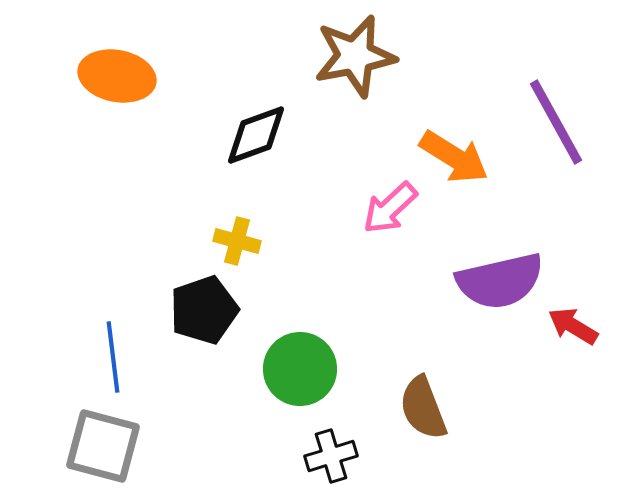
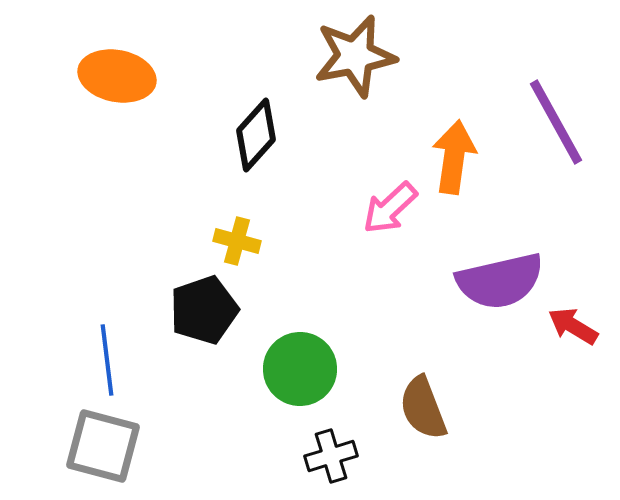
black diamond: rotated 28 degrees counterclockwise
orange arrow: rotated 114 degrees counterclockwise
blue line: moved 6 px left, 3 px down
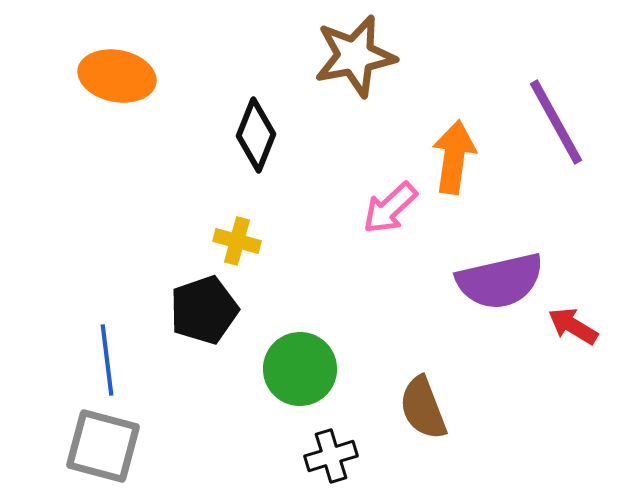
black diamond: rotated 20 degrees counterclockwise
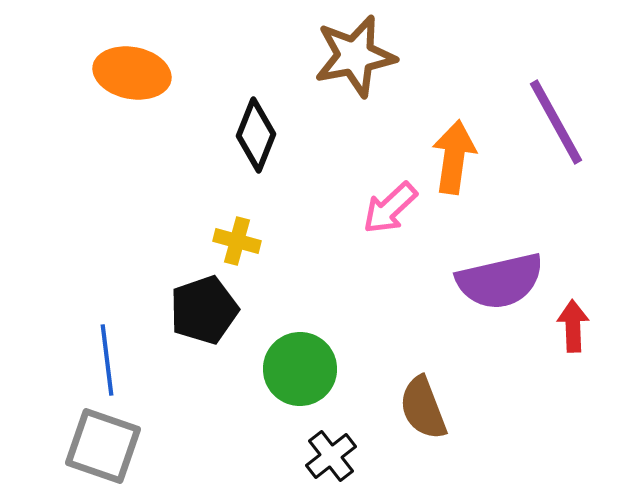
orange ellipse: moved 15 px right, 3 px up
red arrow: rotated 57 degrees clockwise
gray square: rotated 4 degrees clockwise
black cross: rotated 21 degrees counterclockwise
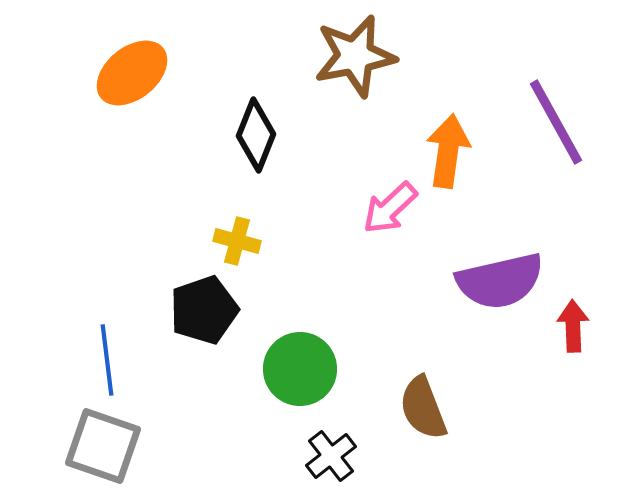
orange ellipse: rotated 50 degrees counterclockwise
orange arrow: moved 6 px left, 6 px up
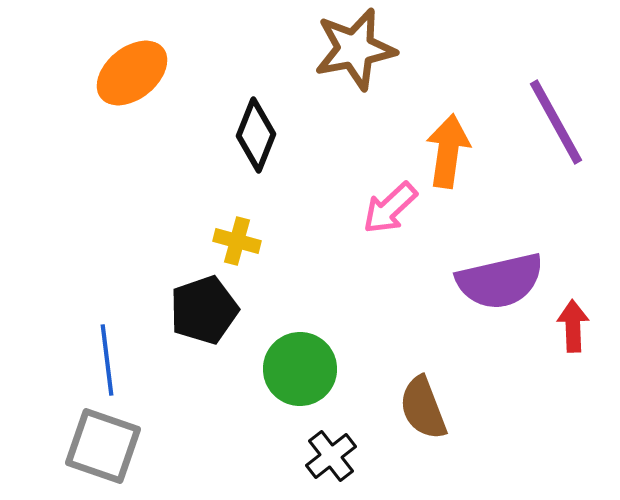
brown star: moved 7 px up
